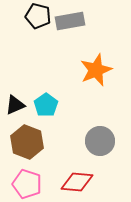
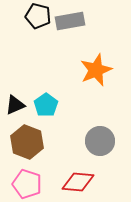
red diamond: moved 1 px right
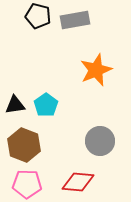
gray rectangle: moved 5 px right, 1 px up
black triangle: rotated 15 degrees clockwise
brown hexagon: moved 3 px left, 3 px down
pink pentagon: rotated 16 degrees counterclockwise
